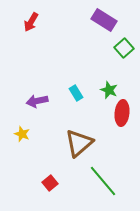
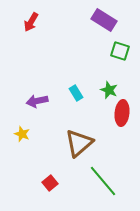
green square: moved 4 px left, 3 px down; rotated 30 degrees counterclockwise
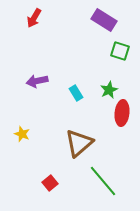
red arrow: moved 3 px right, 4 px up
green star: rotated 24 degrees clockwise
purple arrow: moved 20 px up
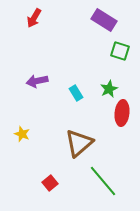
green star: moved 1 px up
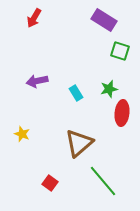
green star: rotated 12 degrees clockwise
red square: rotated 14 degrees counterclockwise
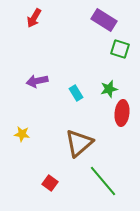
green square: moved 2 px up
yellow star: rotated 14 degrees counterclockwise
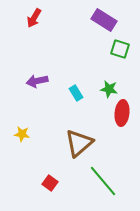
green star: rotated 24 degrees clockwise
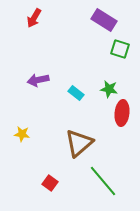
purple arrow: moved 1 px right, 1 px up
cyan rectangle: rotated 21 degrees counterclockwise
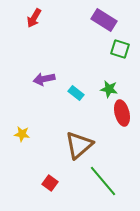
purple arrow: moved 6 px right, 1 px up
red ellipse: rotated 20 degrees counterclockwise
brown triangle: moved 2 px down
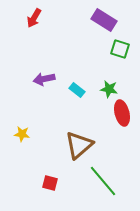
cyan rectangle: moved 1 px right, 3 px up
red square: rotated 21 degrees counterclockwise
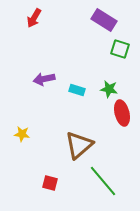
cyan rectangle: rotated 21 degrees counterclockwise
